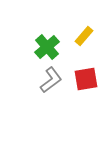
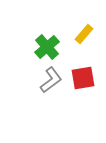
yellow rectangle: moved 2 px up
red square: moved 3 px left, 1 px up
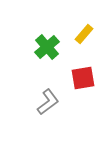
gray L-shape: moved 3 px left, 22 px down
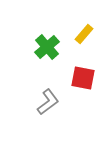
red square: rotated 20 degrees clockwise
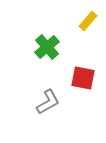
yellow rectangle: moved 4 px right, 13 px up
gray L-shape: rotated 8 degrees clockwise
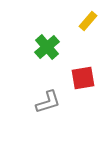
red square: rotated 20 degrees counterclockwise
gray L-shape: rotated 12 degrees clockwise
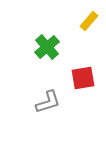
yellow rectangle: moved 1 px right
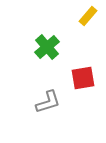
yellow rectangle: moved 1 px left, 5 px up
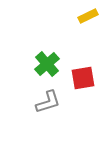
yellow rectangle: rotated 24 degrees clockwise
green cross: moved 17 px down
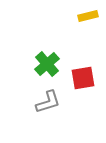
yellow rectangle: rotated 12 degrees clockwise
